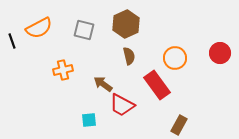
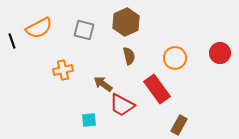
brown hexagon: moved 2 px up
red rectangle: moved 4 px down
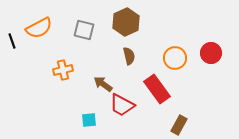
red circle: moved 9 px left
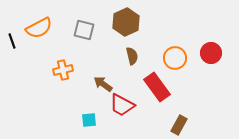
brown semicircle: moved 3 px right
red rectangle: moved 2 px up
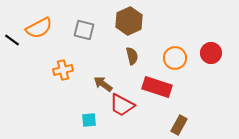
brown hexagon: moved 3 px right, 1 px up
black line: moved 1 px up; rotated 35 degrees counterclockwise
red rectangle: rotated 36 degrees counterclockwise
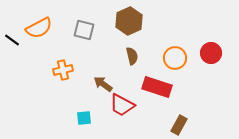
cyan square: moved 5 px left, 2 px up
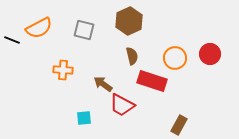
black line: rotated 14 degrees counterclockwise
red circle: moved 1 px left, 1 px down
orange cross: rotated 18 degrees clockwise
red rectangle: moved 5 px left, 6 px up
